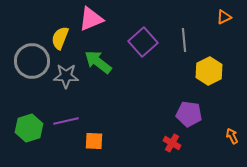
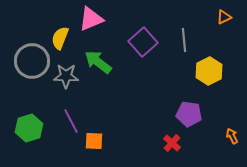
purple line: moved 5 px right; rotated 75 degrees clockwise
red cross: rotated 12 degrees clockwise
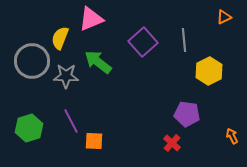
purple pentagon: moved 2 px left
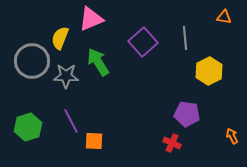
orange triangle: rotated 35 degrees clockwise
gray line: moved 1 px right, 2 px up
green arrow: rotated 20 degrees clockwise
green hexagon: moved 1 px left, 1 px up
red cross: rotated 18 degrees counterclockwise
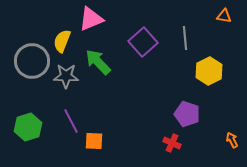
orange triangle: moved 1 px up
yellow semicircle: moved 2 px right, 3 px down
green arrow: rotated 12 degrees counterclockwise
purple pentagon: rotated 10 degrees clockwise
orange arrow: moved 4 px down
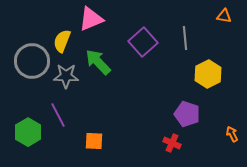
yellow hexagon: moved 1 px left, 3 px down
purple line: moved 13 px left, 6 px up
green hexagon: moved 5 px down; rotated 12 degrees counterclockwise
orange arrow: moved 6 px up
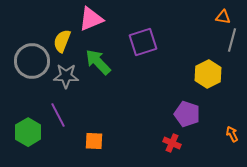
orange triangle: moved 1 px left, 1 px down
gray line: moved 47 px right, 2 px down; rotated 20 degrees clockwise
purple square: rotated 24 degrees clockwise
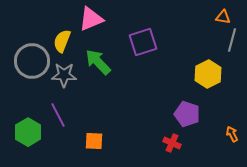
gray star: moved 2 px left, 1 px up
